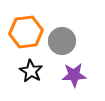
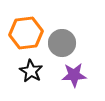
orange hexagon: moved 1 px down
gray circle: moved 2 px down
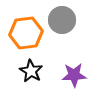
gray circle: moved 23 px up
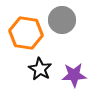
orange hexagon: rotated 16 degrees clockwise
black star: moved 9 px right, 2 px up
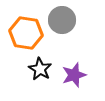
purple star: rotated 15 degrees counterclockwise
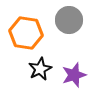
gray circle: moved 7 px right
black star: rotated 15 degrees clockwise
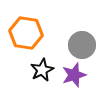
gray circle: moved 13 px right, 25 px down
black star: moved 2 px right, 1 px down
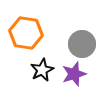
gray circle: moved 1 px up
purple star: moved 1 px up
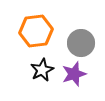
orange hexagon: moved 10 px right, 2 px up; rotated 16 degrees counterclockwise
gray circle: moved 1 px left, 1 px up
